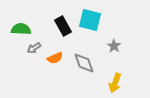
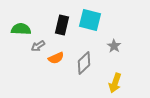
black rectangle: moved 1 px left, 1 px up; rotated 42 degrees clockwise
gray arrow: moved 4 px right, 2 px up
orange semicircle: moved 1 px right
gray diamond: rotated 65 degrees clockwise
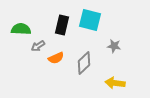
gray star: rotated 24 degrees counterclockwise
yellow arrow: rotated 78 degrees clockwise
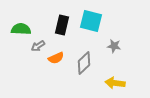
cyan square: moved 1 px right, 1 px down
